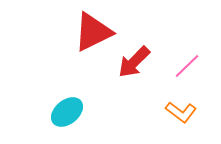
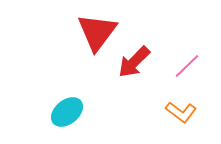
red triangle: moved 4 px right; rotated 27 degrees counterclockwise
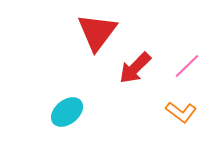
red arrow: moved 1 px right, 6 px down
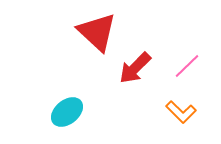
red triangle: rotated 24 degrees counterclockwise
orange L-shape: rotated 8 degrees clockwise
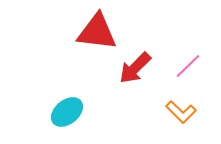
red triangle: rotated 36 degrees counterclockwise
pink line: moved 1 px right
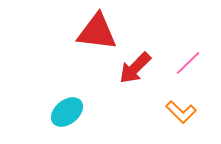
pink line: moved 3 px up
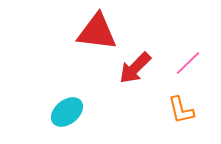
orange L-shape: moved 2 px up; rotated 32 degrees clockwise
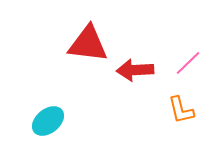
red triangle: moved 9 px left, 12 px down
red arrow: moved 2 px down; rotated 42 degrees clockwise
cyan ellipse: moved 19 px left, 9 px down
